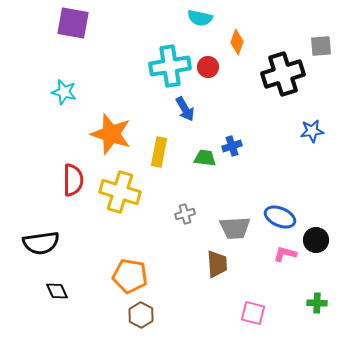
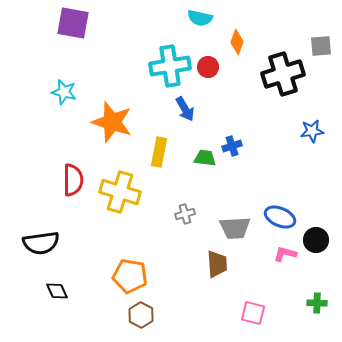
orange star: moved 1 px right, 12 px up
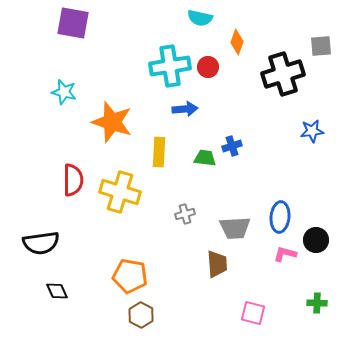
blue arrow: rotated 65 degrees counterclockwise
yellow rectangle: rotated 8 degrees counterclockwise
blue ellipse: rotated 72 degrees clockwise
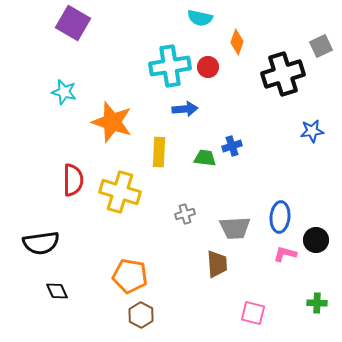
purple square: rotated 20 degrees clockwise
gray square: rotated 20 degrees counterclockwise
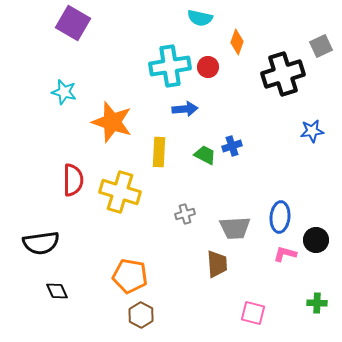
green trapezoid: moved 3 px up; rotated 20 degrees clockwise
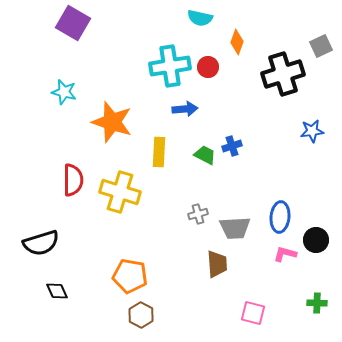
gray cross: moved 13 px right
black semicircle: rotated 9 degrees counterclockwise
